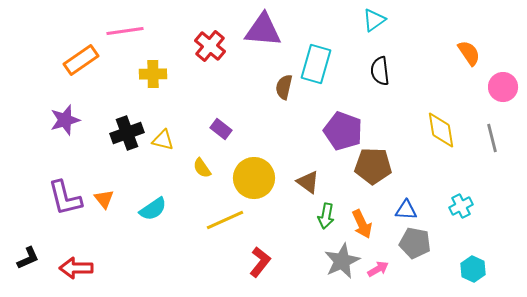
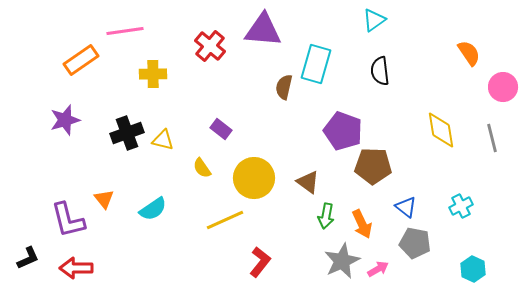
purple L-shape: moved 3 px right, 22 px down
blue triangle: moved 3 px up; rotated 35 degrees clockwise
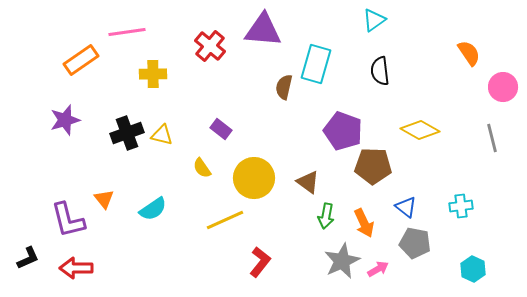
pink line: moved 2 px right, 1 px down
yellow diamond: moved 21 px left; rotated 51 degrees counterclockwise
yellow triangle: moved 1 px left, 5 px up
cyan cross: rotated 20 degrees clockwise
orange arrow: moved 2 px right, 1 px up
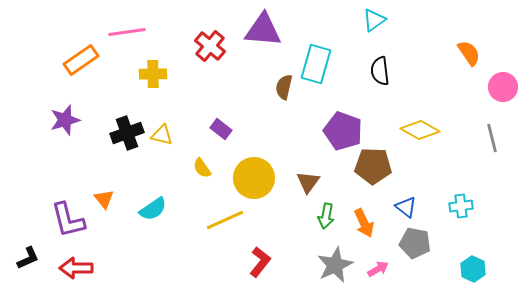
brown triangle: rotated 30 degrees clockwise
gray star: moved 7 px left, 4 px down
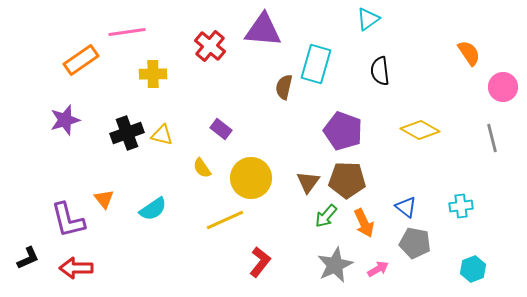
cyan triangle: moved 6 px left, 1 px up
brown pentagon: moved 26 px left, 14 px down
yellow circle: moved 3 px left
green arrow: rotated 30 degrees clockwise
cyan hexagon: rotated 15 degrees clockwise
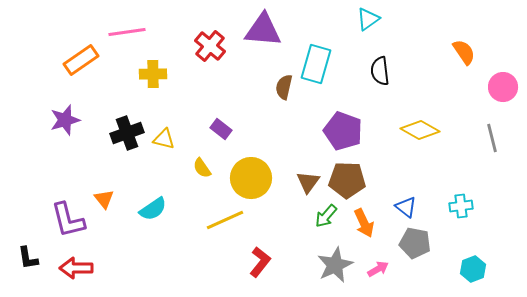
orange semicircle: moved 5 px left, 1 px up
yellow triangle: moved 2 px right, 4 px down
black L-shape: rotated 105 degrees clockwise
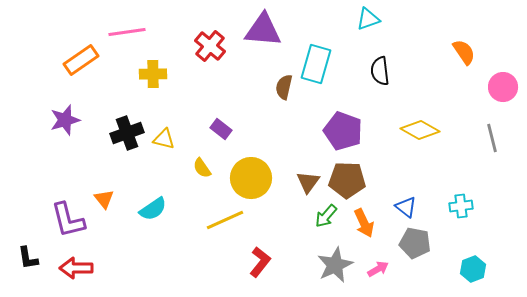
cyan triangle: rotated 15 degrees clockwise
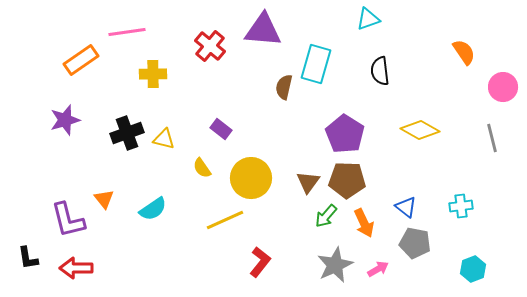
purple pentagon: moved 2 px right, 3 px down; rotated 12 degrees clockwise
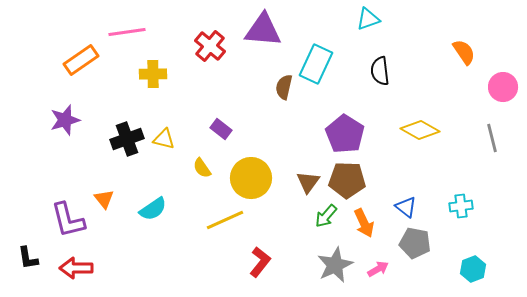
cyan rectangle: rotated 9 degrees clockwise
black cross: moved 6 px down
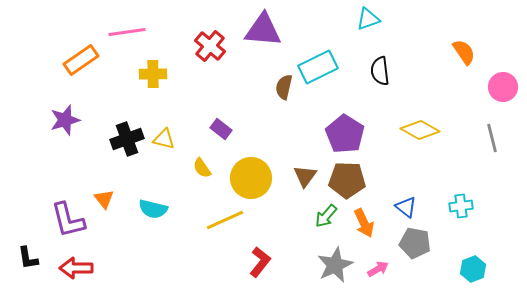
cyan rectangle: moved 2 px right, 3 px down; rotated 39 degrees clockwise
brown triangle: moved 3 px left, 6 px up
cyan semicircle: rotated 48 degrees clockwise
